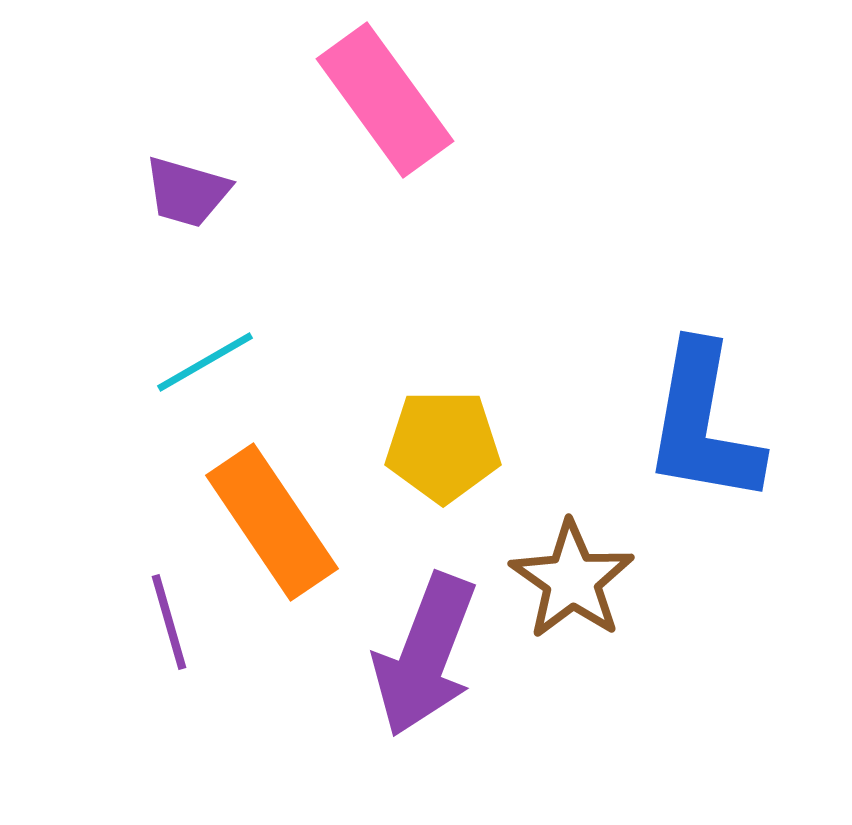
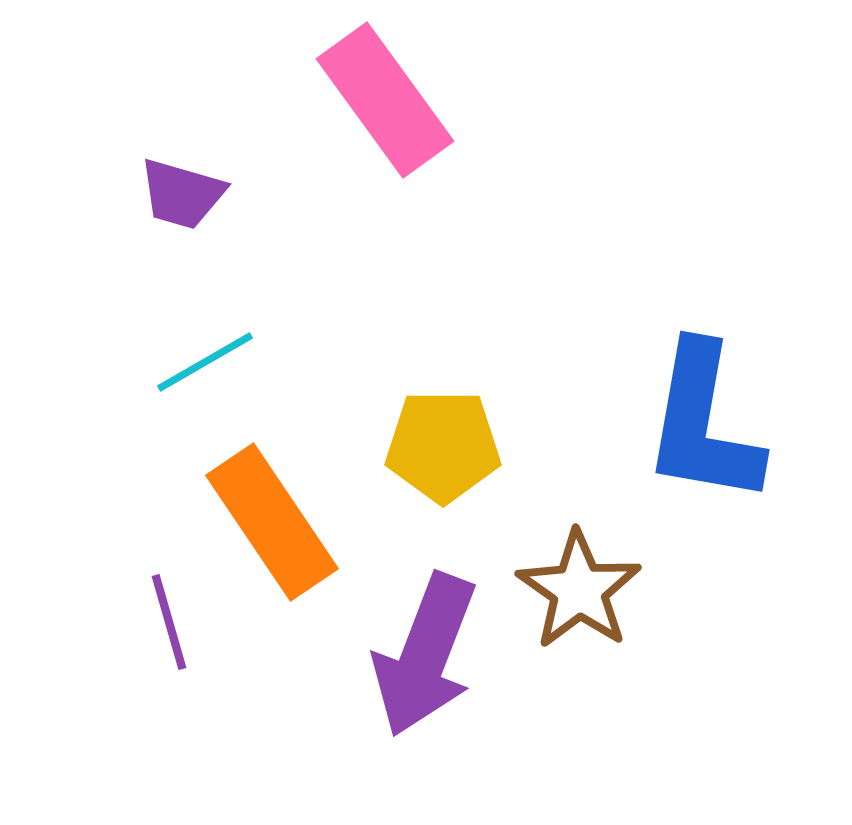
purple trapezoid: moved 5 px left, 2 px down
brown star: moved 7 px right, 10 px down
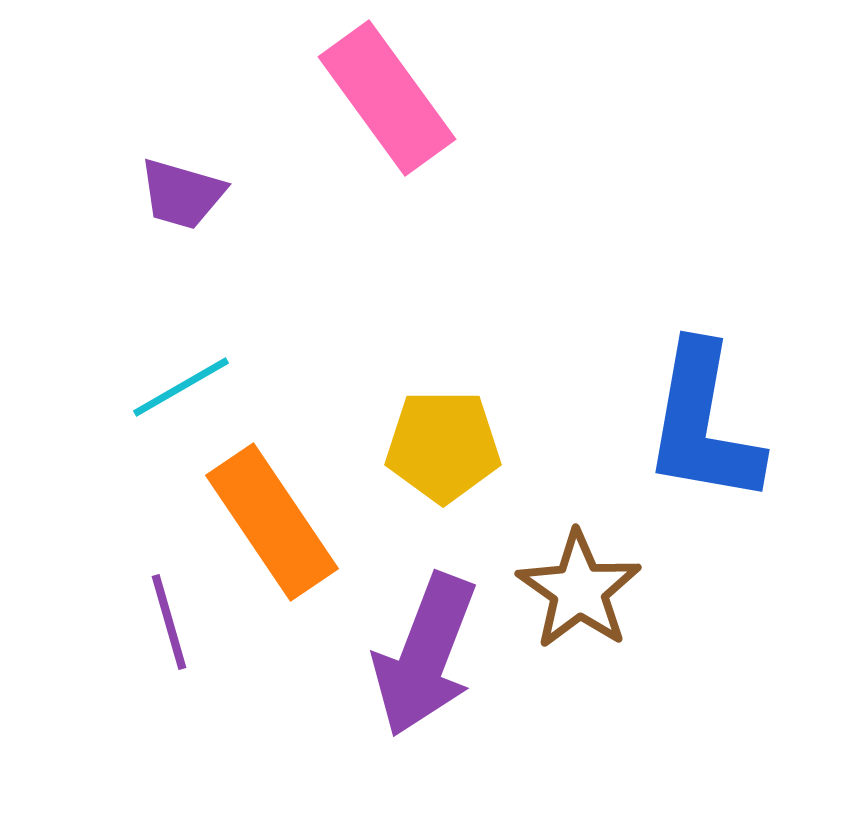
pink rectangle: moved 2 px right, 2 px up
cyan line: moved 24 px left, 25 px down
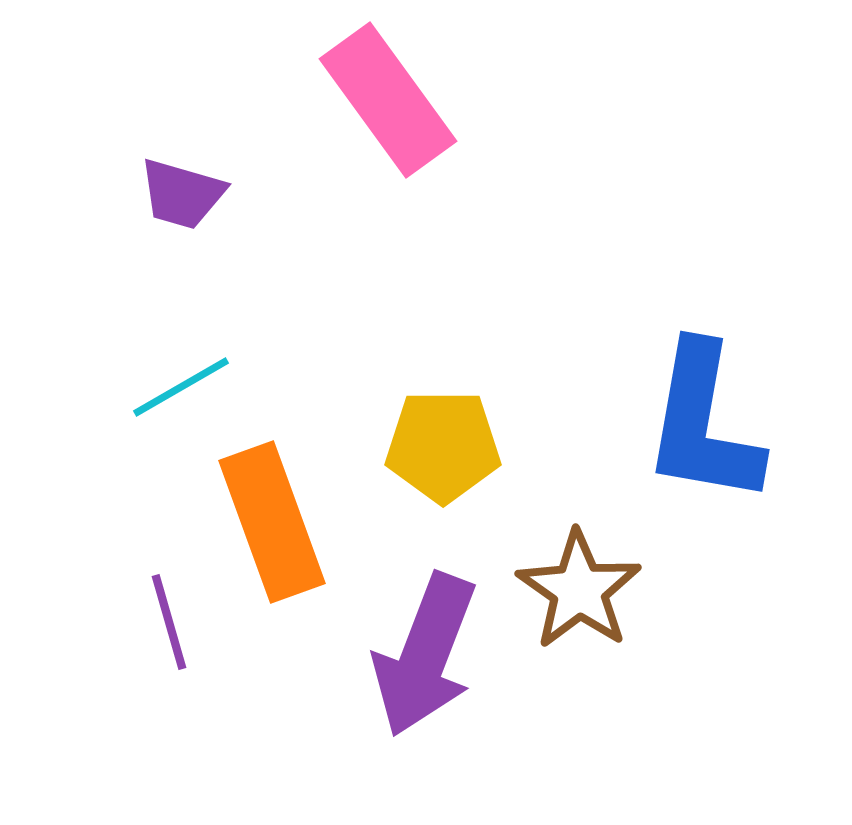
pink rectangle: moved 1 px right, 2 px down
orange rectangle: rotated 14 degrees clockwise
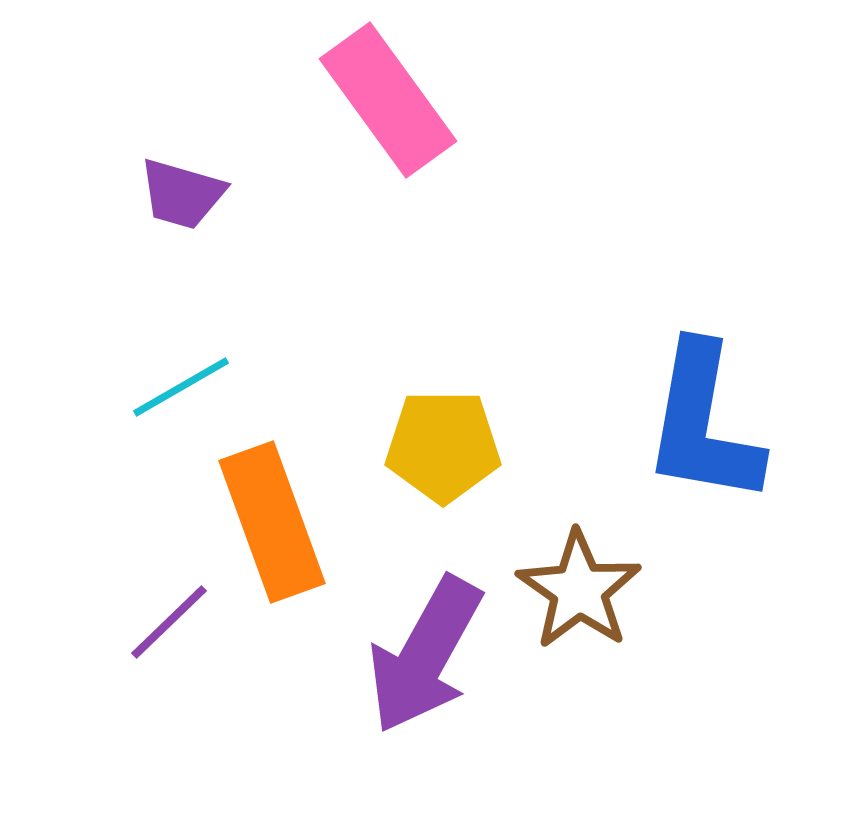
purple line: rotated 62 degrees clockwise
purple arrow: rotated 8 degrees clockwise
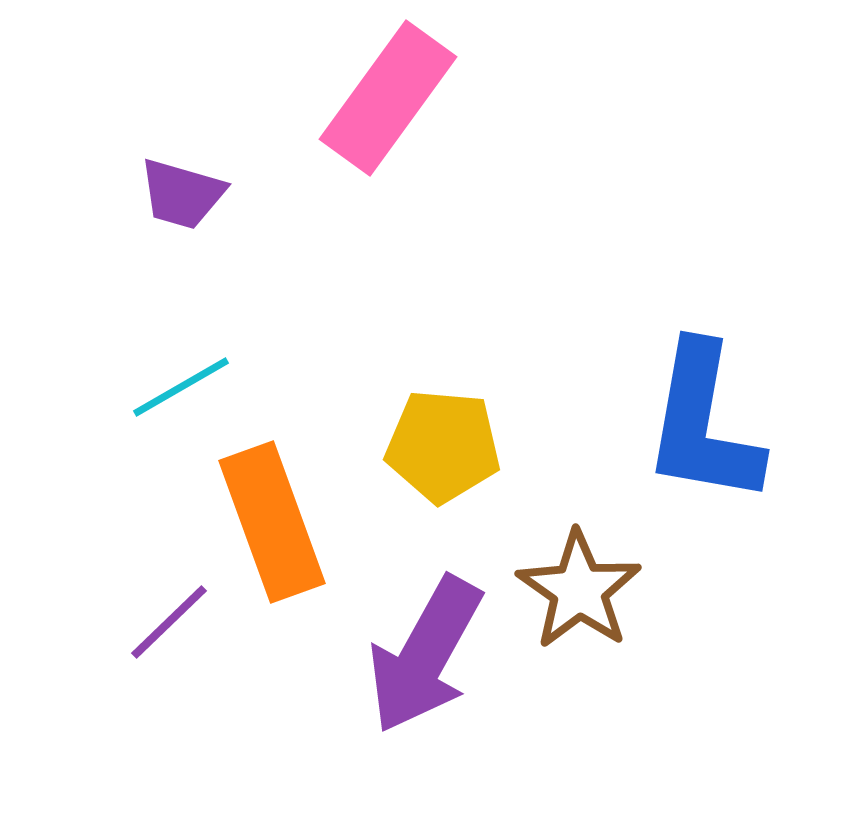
pink rectangle: moved 2 px up; rotated 72 degrees clockwise
yellow pentagon: rotated 5 degrees clockwise
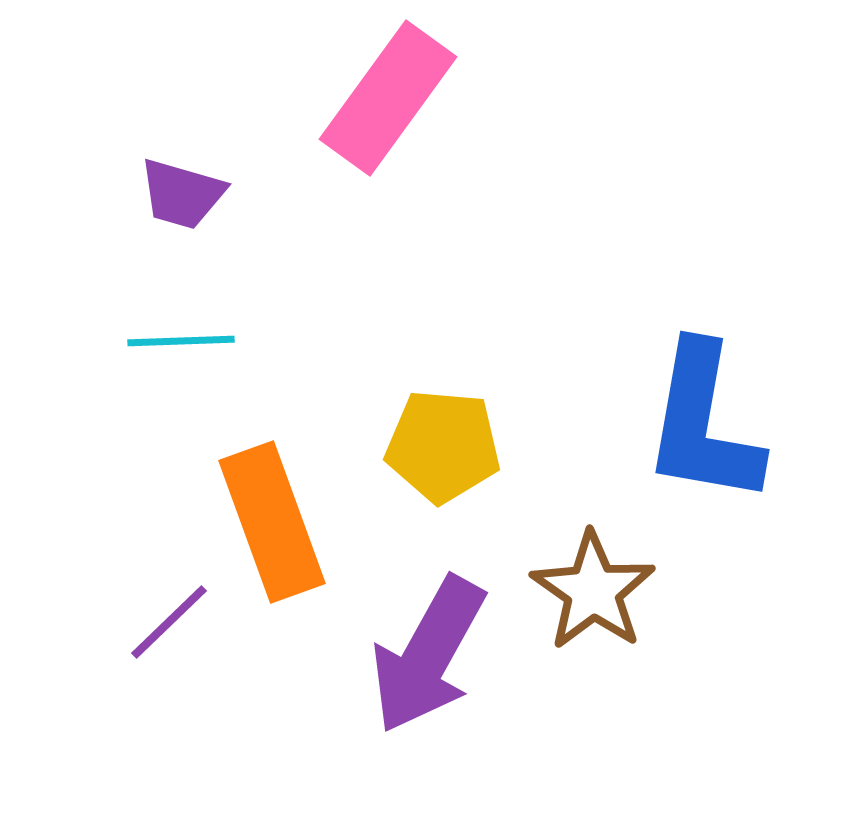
cyan line: moved 46 px up; rotated 28 degrees clockwise
brown star: moved 14 px right, 1 px down
purple arrow: moved 3 px right
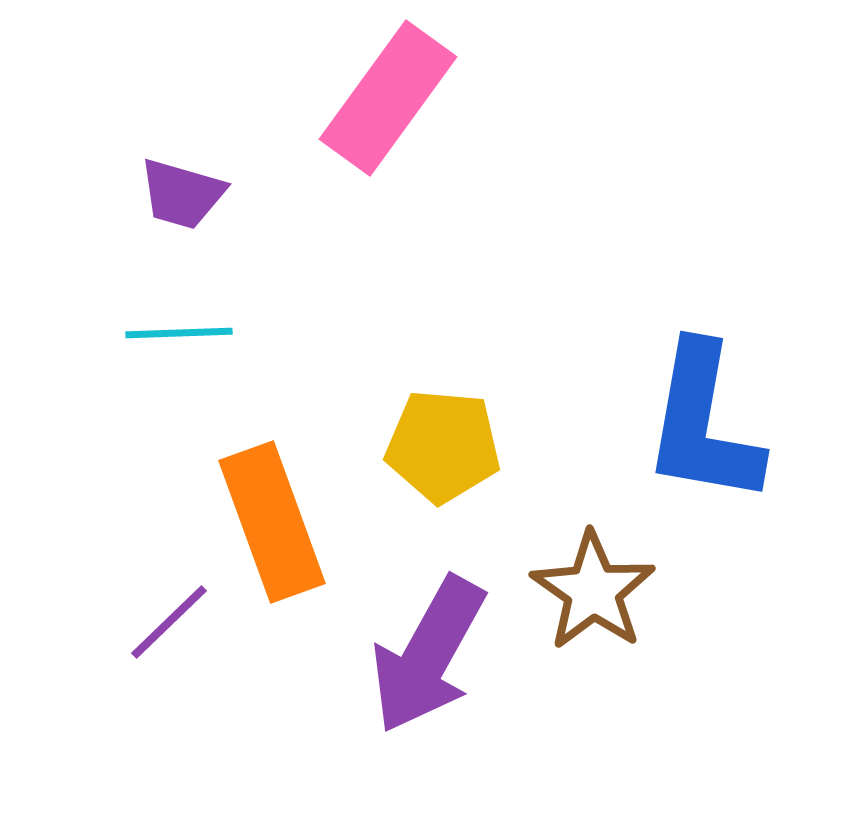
cyan line: moved 2 px left, 8 px up
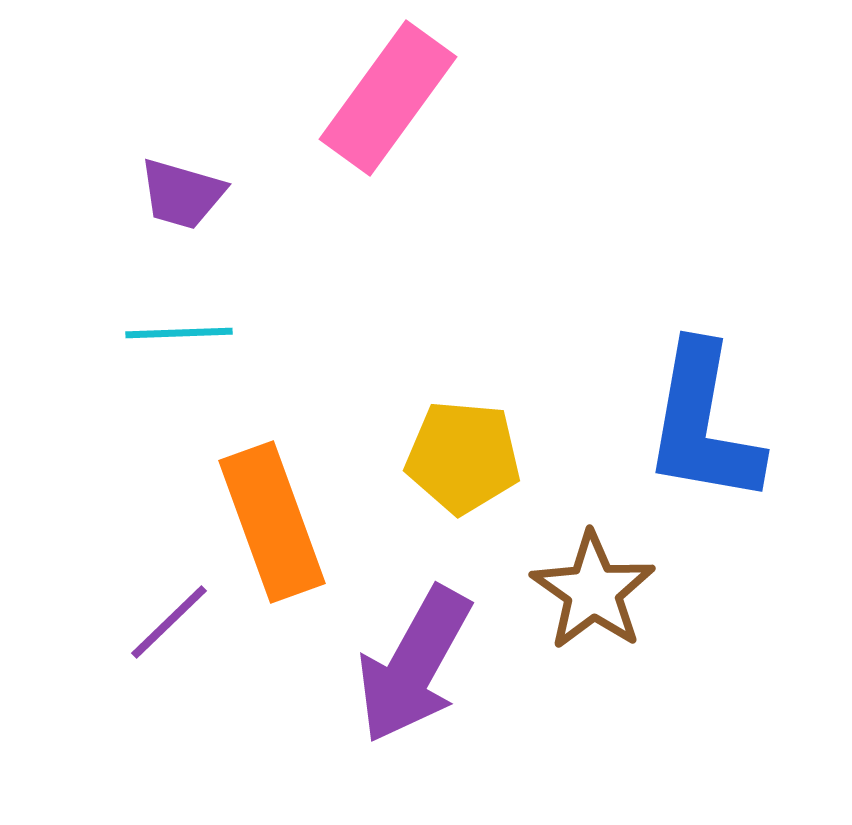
yellow pentagon: moved 20 px right, 11 px down
purple arrow: moved 14 px left, 10 px down
